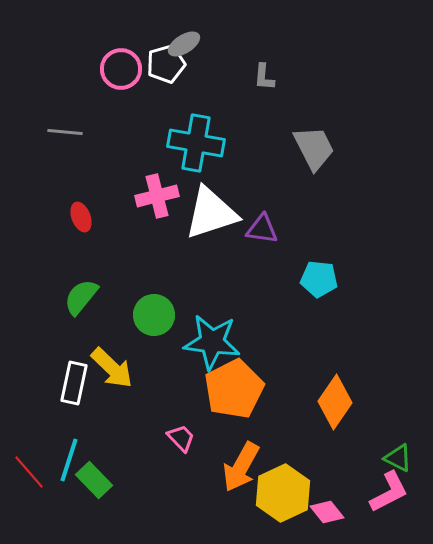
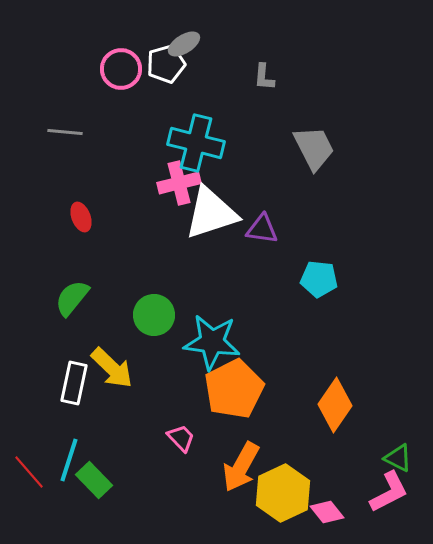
cyan cross: rotated 4 degrees clockwise
pink cross: moved 22 px right, 13 px up
green semicircle: moved 9 px left, 1 px down
orange diamond: moved 3 px down
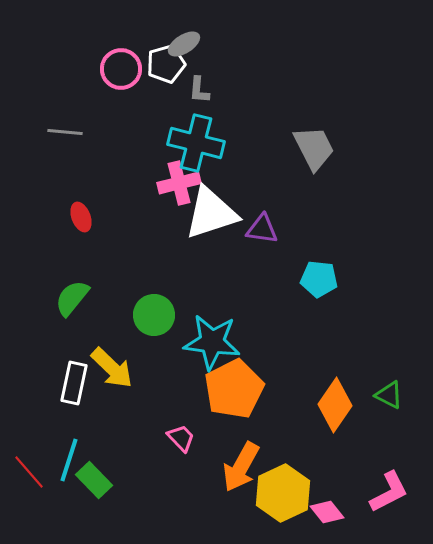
gray L-shape: moved 65 px left, 13 px down
green triangle: moved 9 px left, 63 px up
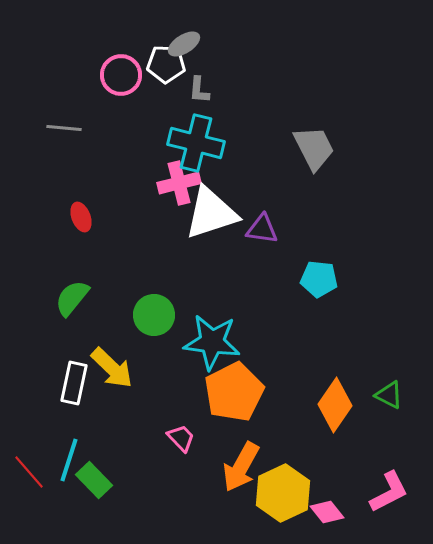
white pentagon: rotated 18 degrees clockwise
pink circle: moved 6 px down
gray line: moved 1 px left, 4 px up
orange pentagon: moved 3 px down
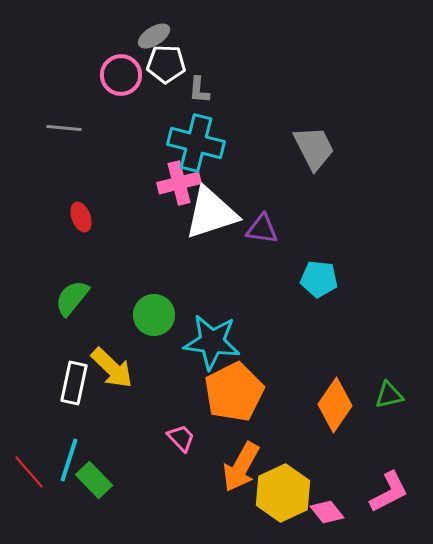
gray ellipse: moved 30 px left, 8 px up
green triangle: rotated 40 degrees counterclockwise
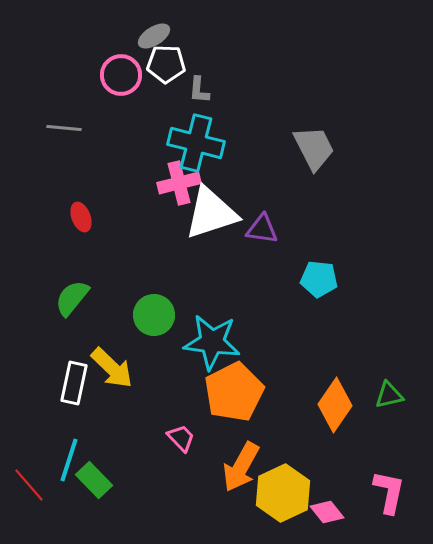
red line: moved 13 px down
pink L-shape: rotated 51 degrees counterclockwise
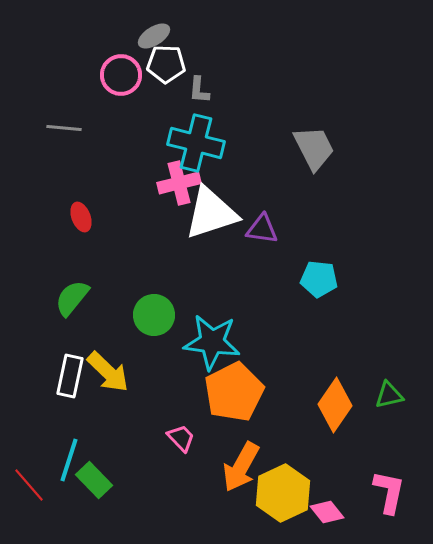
yellow arrow: moved 4 px left, 4 px down
white rectangle: moved 4 px left, 7 px up
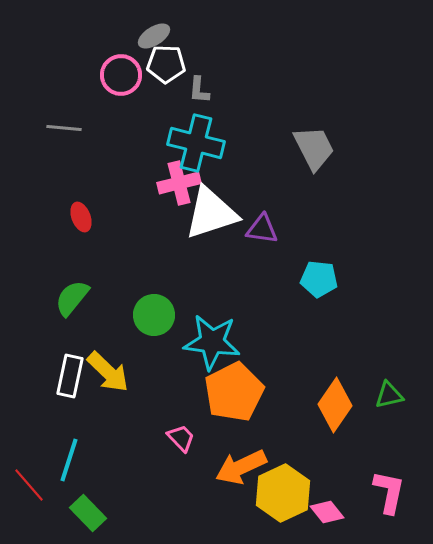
orange arrow: rotated 36 degrees clockwise
green rectangle: moved 6 px left, 33 px down
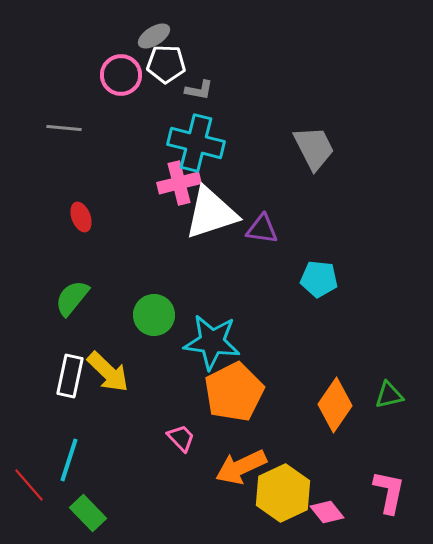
gray L-shape: rotated 84 degrees counterclockwise
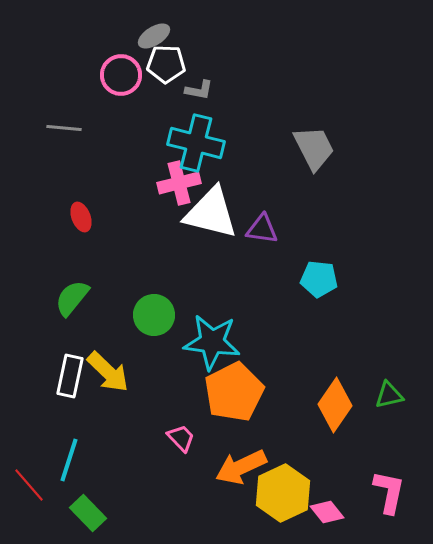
white triangle: rotated 32 degrees clockwise
